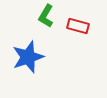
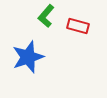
green L-shape: rotated 10 degrees clockwise
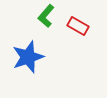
red rectangle: rotated 15 degrees clockwise
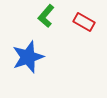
red rectangle: moved 6 px right, 4 px up
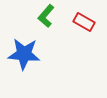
blue star: moved 4 px left, 3 px up; rotated 24 degrees clockwise
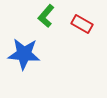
red rectangle: moved 2 px left, 2 px down
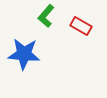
red rectangle: moved 1 px left, 2 px down
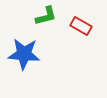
green L-shape: rotated 145 degrees counterclockwise
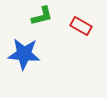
green L-shape: moved 4 px left
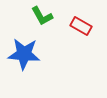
green L-shape: rotated 75 degrees clockwise
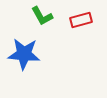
red rectangle: moved 6 px up; rotated 45 degrees counterclockwise
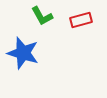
blue star: moved 1 px left, 1 px up; rotated 12 degrees clockwise
